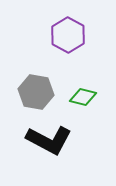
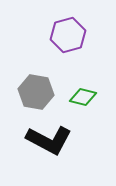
purple hexagon: rotated 16 degrees clockwise
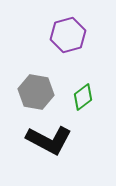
green diamond: rotated 52 degrees counterclockwise
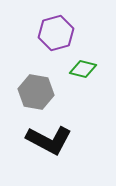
purple hexagon: moved 12 px left, 2 px up
green diamond: moved 28 px up; rotated 52 degrees clockwise
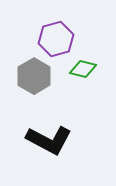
purple hexagon: moved 6 px down
gray hexagon: moved 2 px left, 16 px up; rotated 20 degrees clockwise
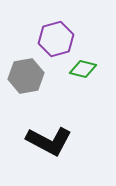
gray hexagon: moved 8 px left; rotated 20 degrees clockwise
black L-shape: moved 1 px down
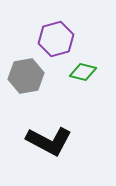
green diamond: moved 3 px down
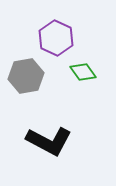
purple hexagon: moved 1 px up; rotated 20 degrees counterclockwise
green diamond: rotated 40 degrees clockwise
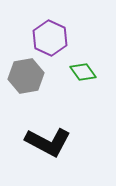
purple hexagon: moved 6 px left
black L-shape: moved 1 px left, 1 px down
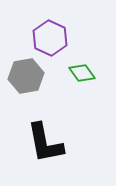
green diamond: moved 1 px left, 1 px down
black L-shape: moved 3 px left, 1 px down; rotated 51 degrees clockwise
